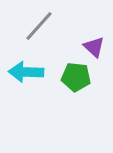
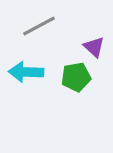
gray line: rotated 20 degrees clockwise
green pentagon: rotated 16 degrees counterclockwise
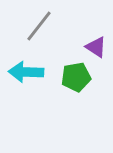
gray line: rotated 24 degrees counterclockwise
purple triangle: moved 2 px right; rotated 10 degrees counterclockwise
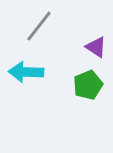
green pentagon: moved 12 px right, 8 px down; rotated 12 degrees counterclockwise
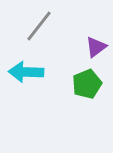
purple triangle: rotated 50 degrees clockwise
green pentagon: moved 1 px left, 1 px up
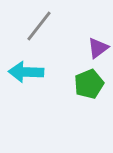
purple triangle: moved 2 px right, 1 px down
green pentagon: moved 2 px right
